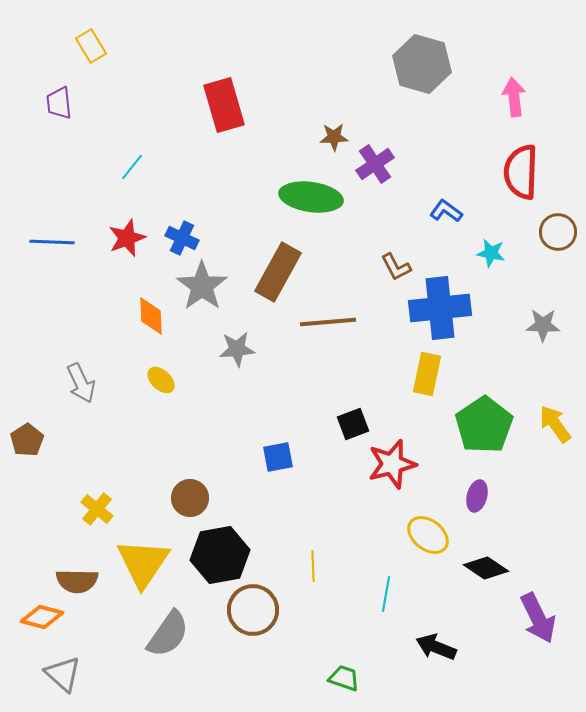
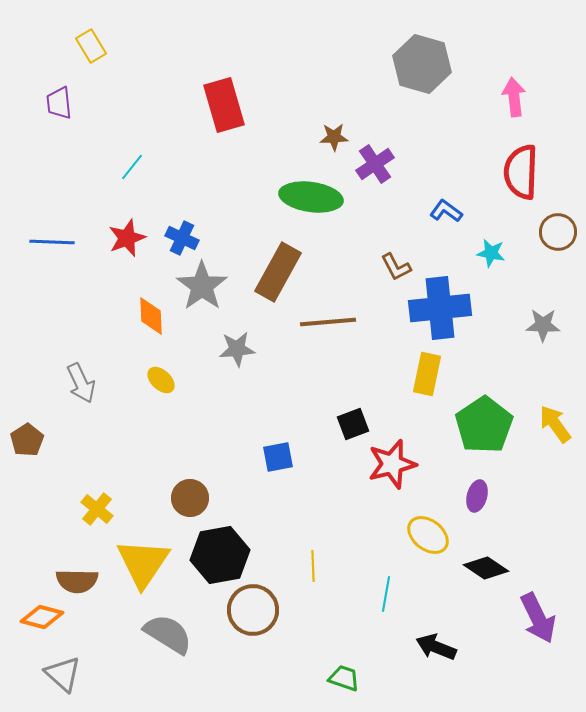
gray semicircle at (168, 634): rotated 93 degrees counterclockwise
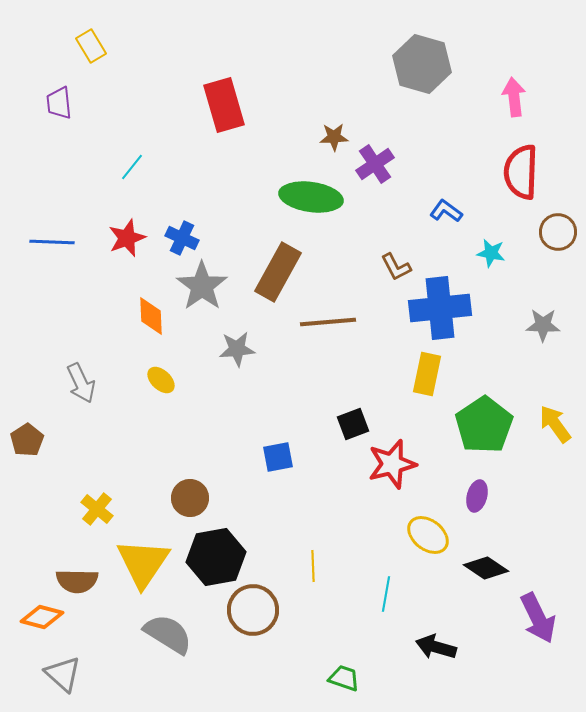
black hexagon at (220, 555): moved 4 px left, 2 px down
black arrow at (436, 647): rotated 6 degrees counterclockwise
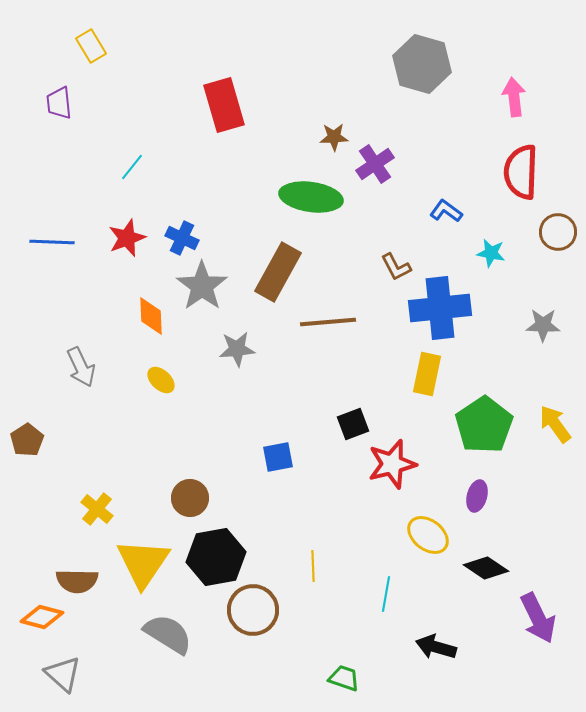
gray arrow at (81, 383): moved 16 px up
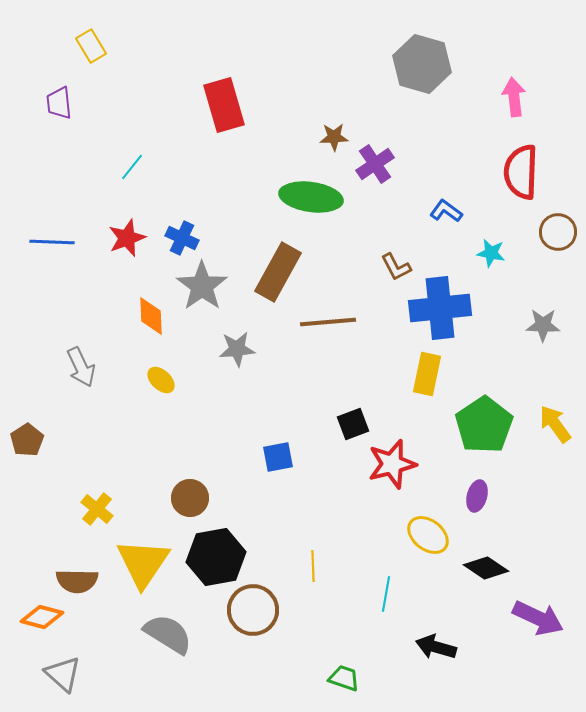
purple arrow at (538, 618): rotated 39 degrees counterclockwise
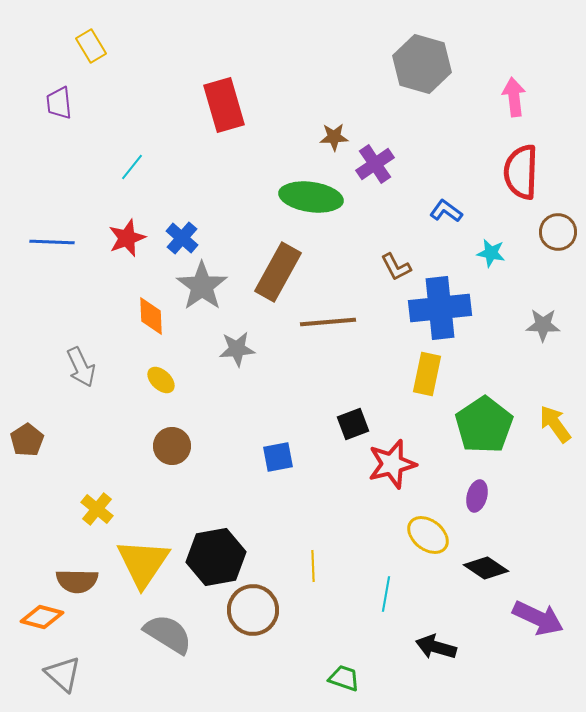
blue cross at (182, 238): rotated 16 degrees clockwise
brown circle at (190, 498): moved 18 px left, 52 px up
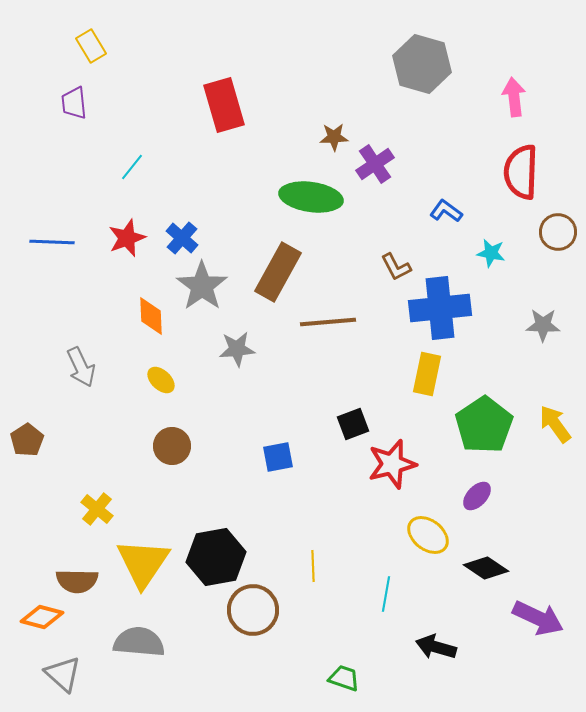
purple trapezoid at (59, 103): moved 15 px right
purple ellipse at (477, 496): rotated 28 degrees clockwise
gray semicircle at (168, 634): moved 29 px left, 8 px down; rotated 27 degrees counterclockwise
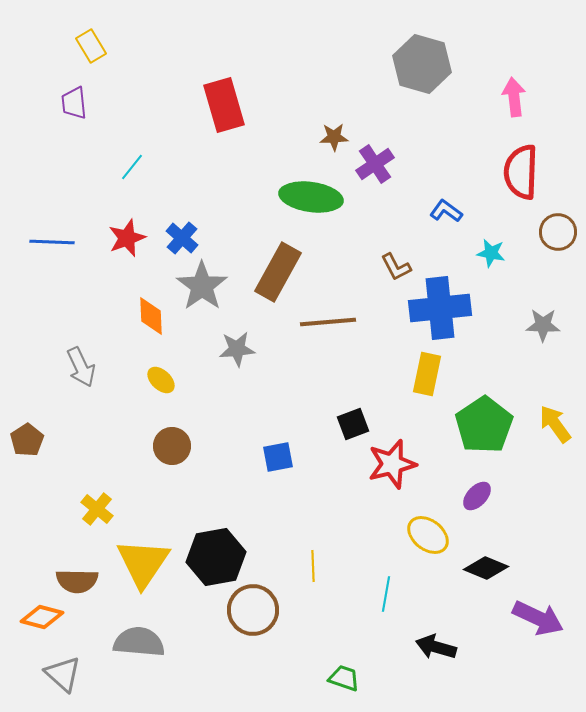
black diamond at (486, 568): rotated 12 degrees counterclockwise
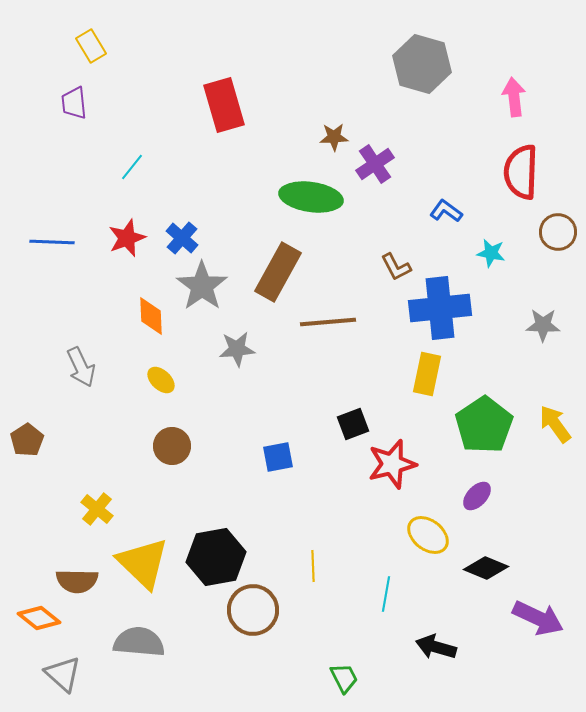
yellow triangle at (143, 563): rotated 20 degrees counterclockwise
orange diamond at (42, 617): moved 3 px left, 1 px down; rotated 24 degrees clockwise
green trapezoid at (344, 678): rotated 44 degrees clockwise
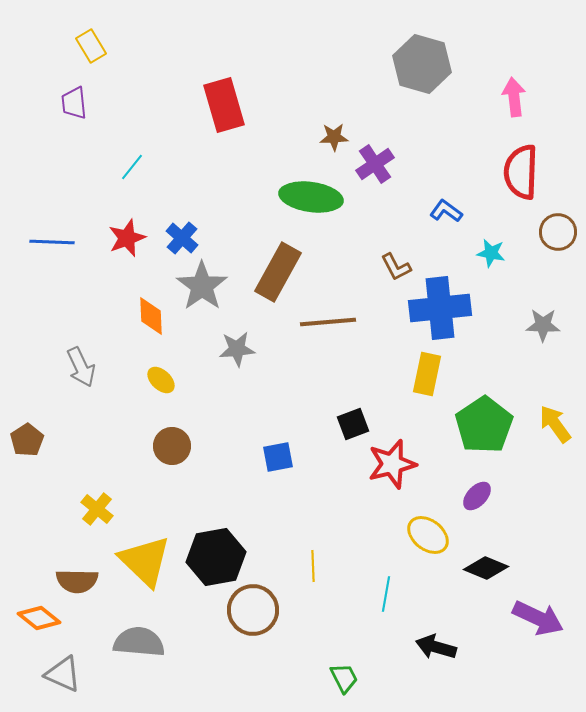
yellow triangle at (143, 563): moved 2 px right, 2 px up
gray triangle at (63, 674): rotated 18 degrees counterclockwise
